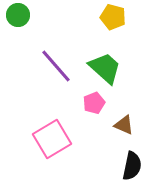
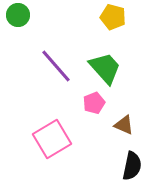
green trapezoid: rotated 6 degrees clockwise
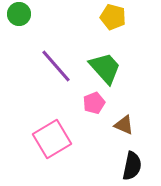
green circle: moved 1 px right, 1 px up
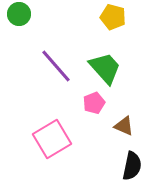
brown triangle: moved 1 px down
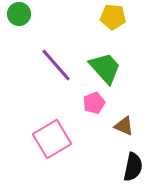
yellow pentagon: rotated 10 degrees counterclockwise
purple line: moved 1 px up
black semicircle: moved 1 px right, 1 px down
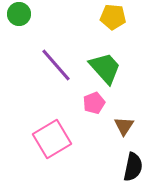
brown triangle: rotated 40 degrees clockwise
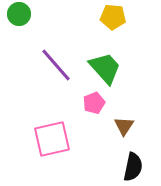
pink square: rotated 18 degrees clockwise
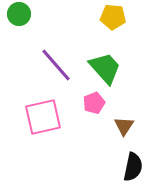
pink square: moved 9 px left, 22 px up
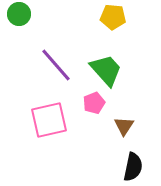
green trapezoid: moved 1 px right, 2 px down
pink square: moved 6 px right, 3 px down
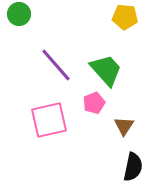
yellow pentagon: moved 12 px right
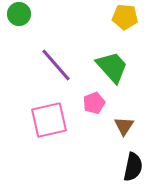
green trapezoid: moved 6 px right, 3 px up
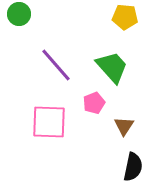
pink square: moved 2 px down; rotated 15 degrees clockwise
